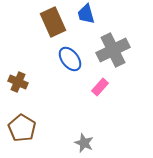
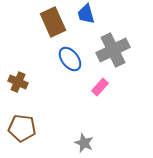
brown pentagon: rotated 24 degrees counterclockwise
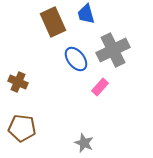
blue ellipse: moved 6 px right
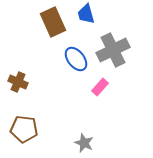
brown pentagon: moved 2 px right, 1 px down
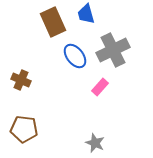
blue ellipse: moved 1 px left, 3 px up
brown cross: moved 3 px right, 2 px up
gray star: moved 11 px right
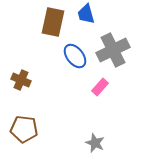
brown rectangle: rotated 36 degrees clockwise
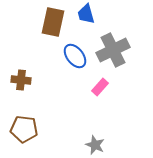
brown cross: rotated 18 degrees counterclockwise
gray star: moved 2 px down
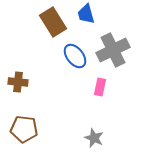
brown rectangle: rotated 44 degrees counterclockwise
brown cross: moved 3 px left, 2 px down
pink rectangle: rotated 30 degrees counterclockwise
gray star: moved 1 px left, 7 px up
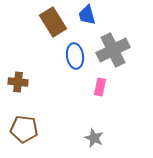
blue trapezoid: moved 1 px right, 1 px down
blue ellipse: rotated 30 degrees clockwise
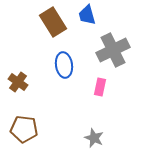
blue ellipse: moved 11 px left, 9 px down
brown cross: rotated 30 degrees clockwise
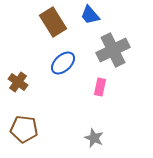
blue trapezoid: moved 3 px right; rotated 25 degrees counterclockwise
blue ellipse: moved 1 px left, 2 px up; rotated 55 degrees clockwise
